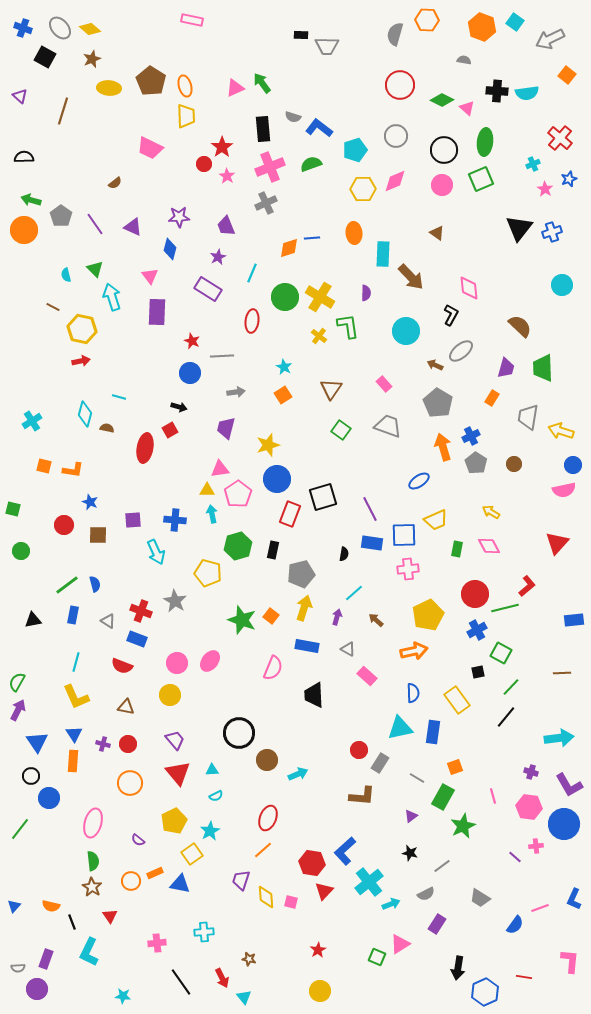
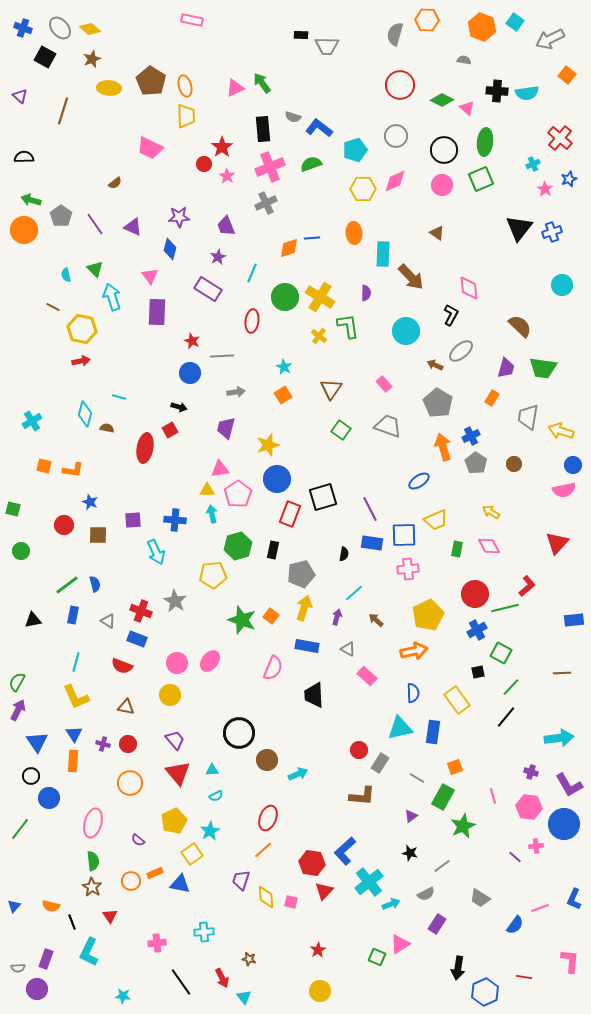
green trapezoid at (543, 368): rotated 80 degrees counterclockwise
yellow pentagon at (208, 573): moved 5 px right, 2 px down; rotated 20 degrees counterclockwise
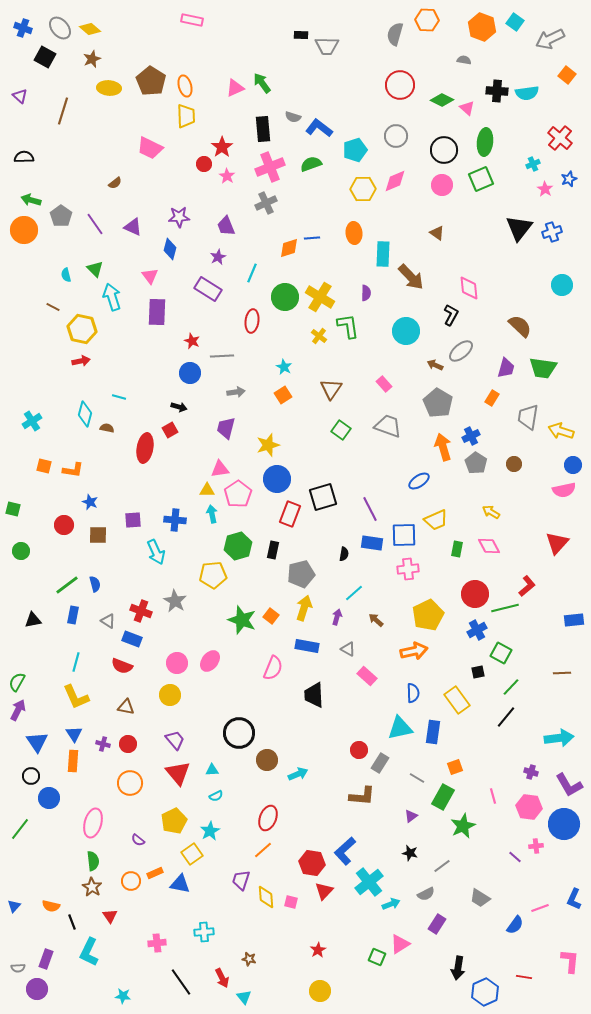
blue rectangle at (137, 639): moved 5 px left
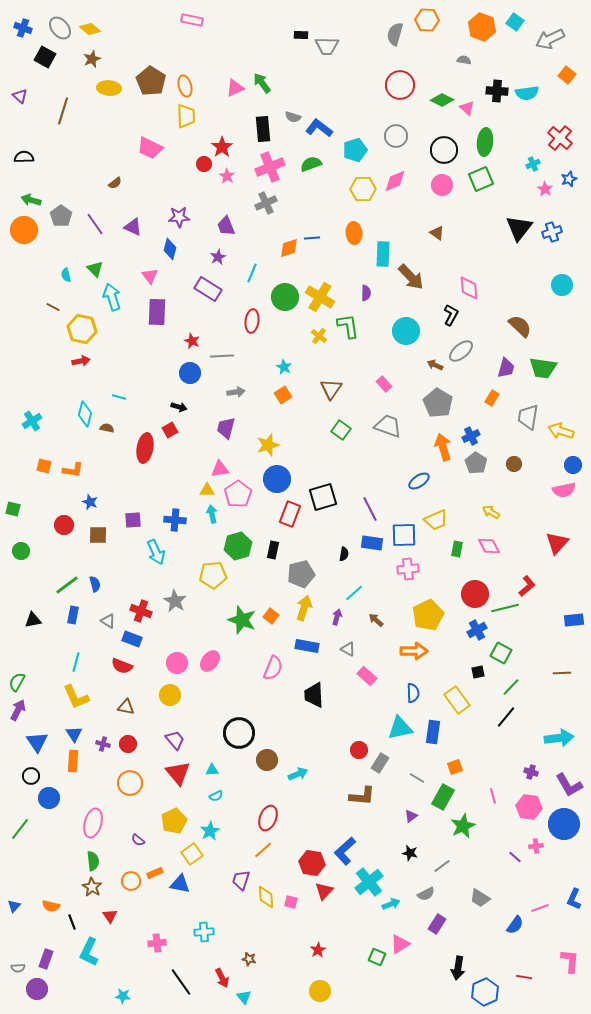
orange arrow at (414, 651): rotated 12 degrees clockwise
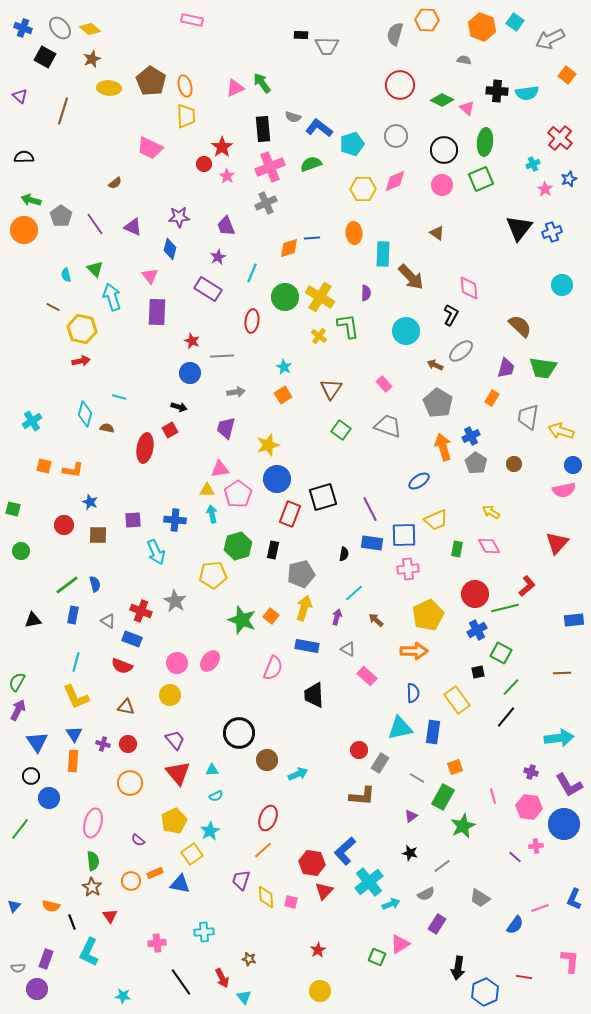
cyan pentagon at (355, 150): moved 3 px left, 6 px up
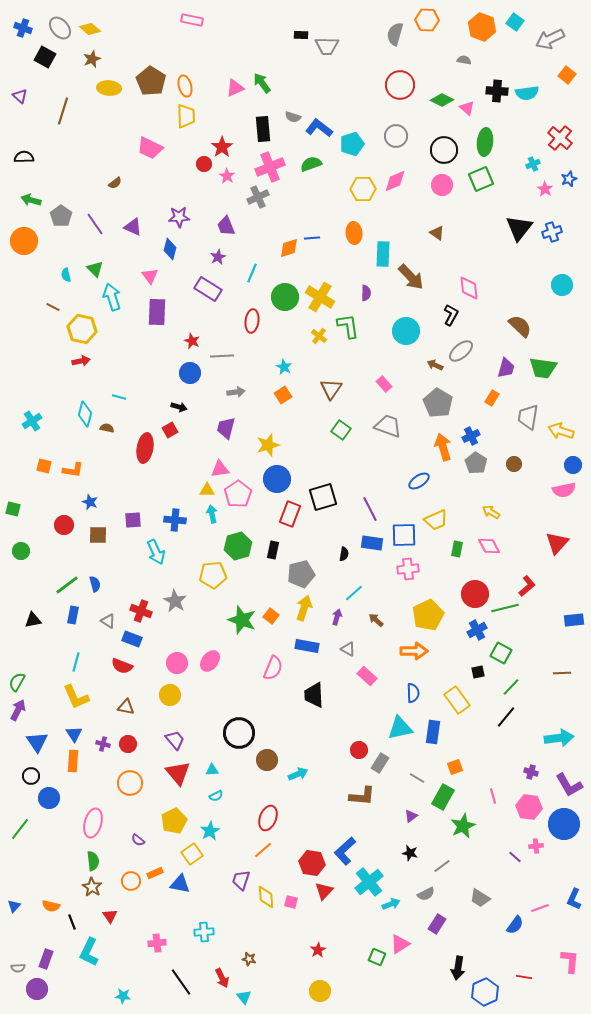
gray cross at (266, 203): moved 8 px left, 6 px up
orange circle at (24, 230): moved 11 px down
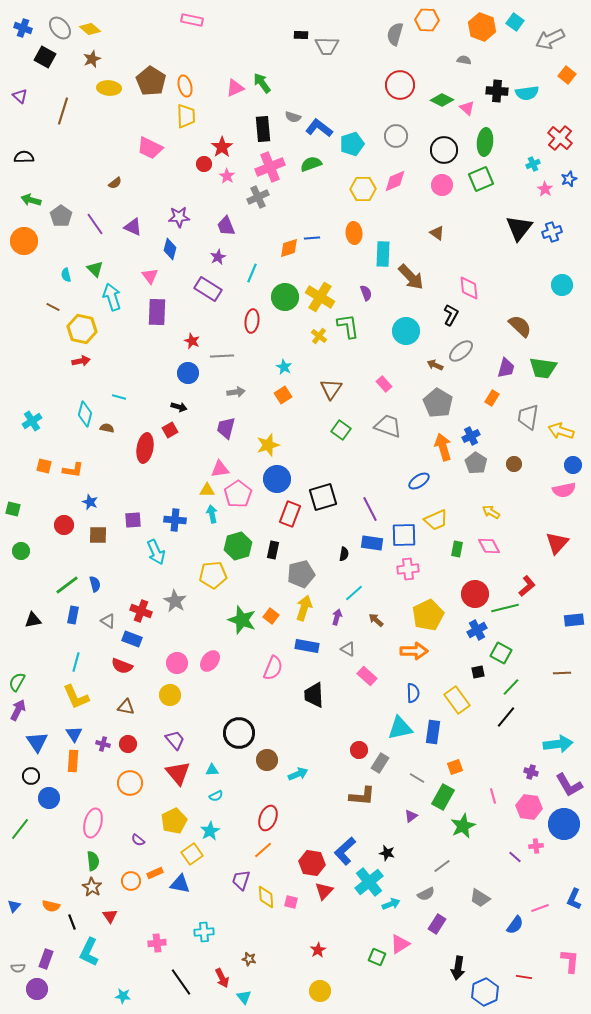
purple semicircle at (366, 293): rotated 21 degrees counterclockwise
blue circle at (190, 373): moved 2 px left
cyan arrow at (559, 738): moved 1 px left, 6 px down
black star at (410, 853): moved 23 px left
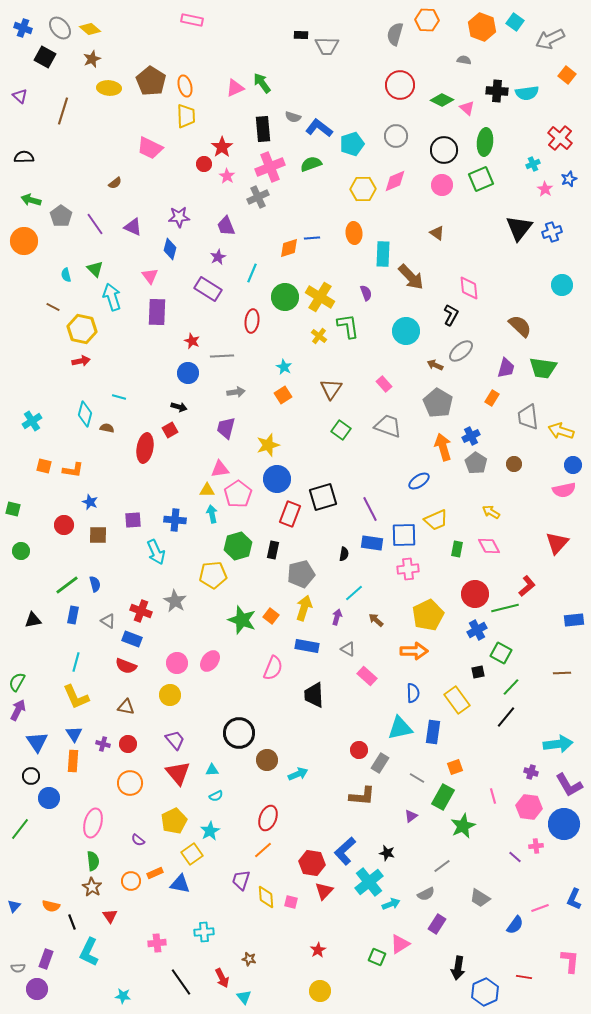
gray trapezoid at (528, 417): rotated 16 degrees counterclockwise
red semicircle at (122, 666): moved 4 px right
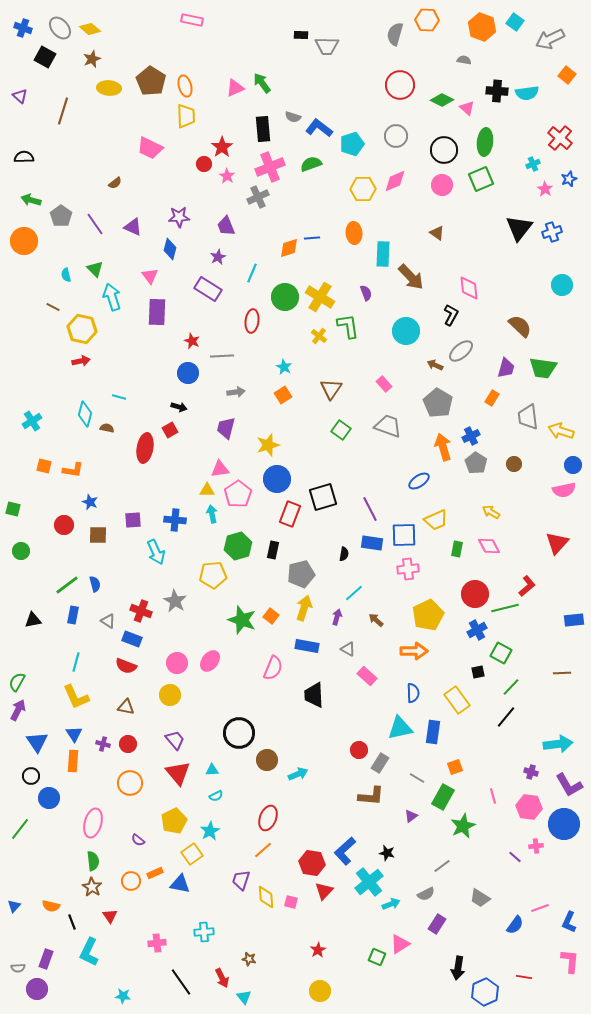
brown L-shape at (362, 796): moved 9 px right
blue L-shape at (574, 899): moved 5 px left, 23 px down
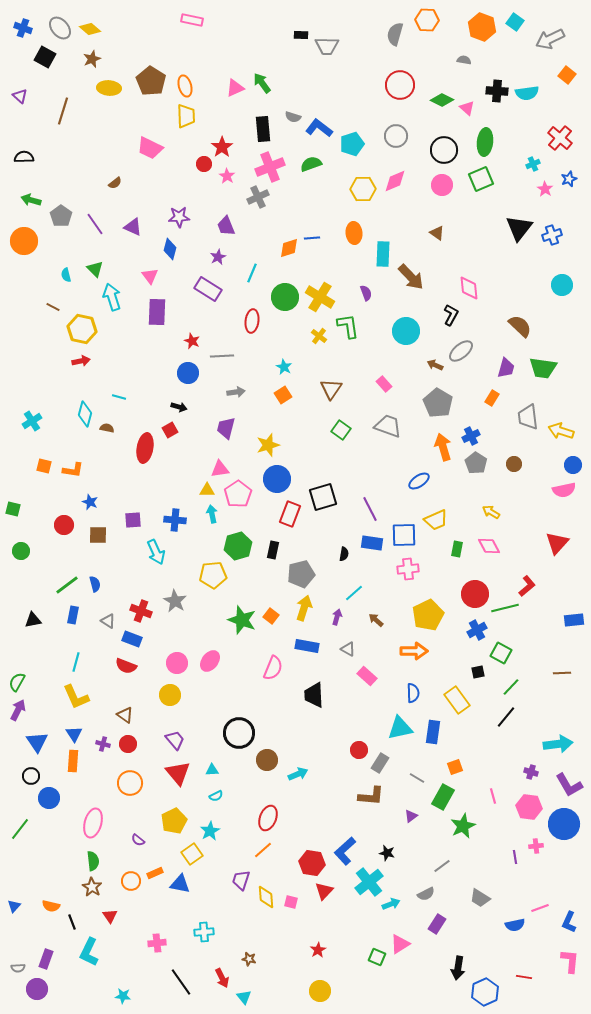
blue cross at (552, 232): moved 3 px down
brown triangle at (126, 707): moved 1 px left, 8 px down; rotated 24 degrees clockwise
purple line at (515, 857): rotated 40 degrees clockwise
blue semicircle at (515, 925): rotated 42 degrees clockwise
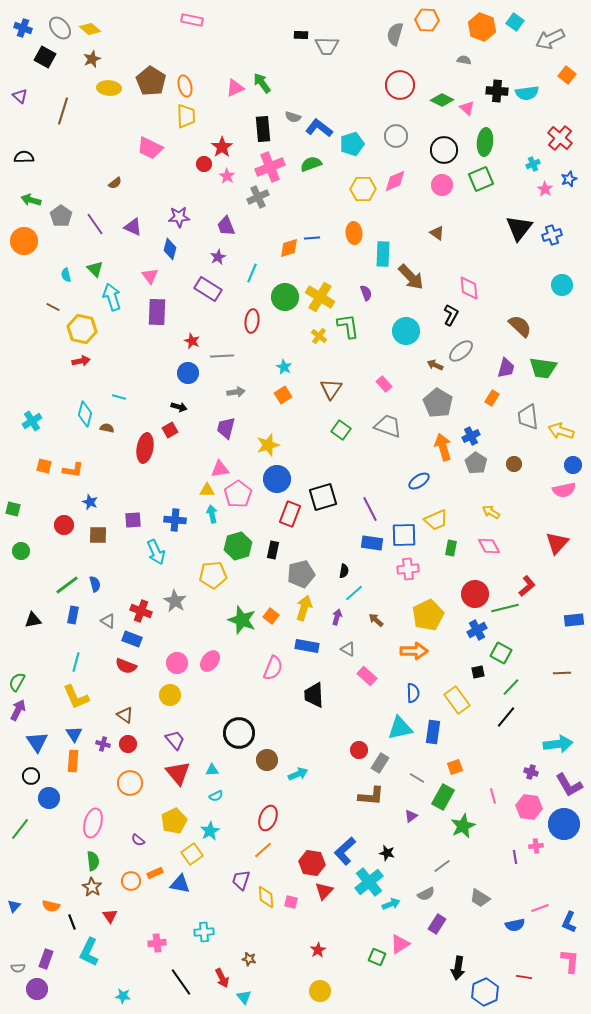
green rectangle at (457, 549): moved 6 px left, 1 px up
black semicircle at (344, 554): moved 17 px down
